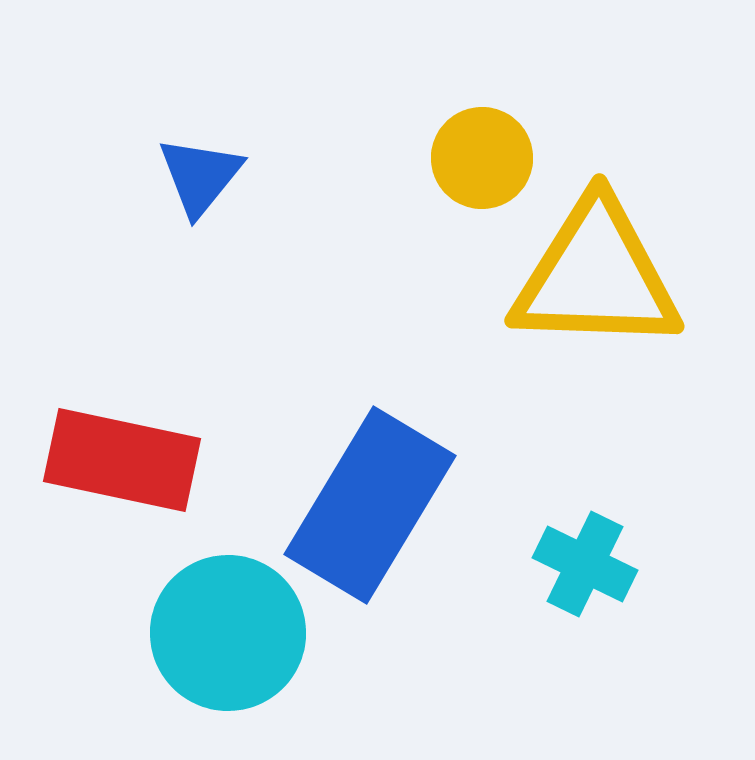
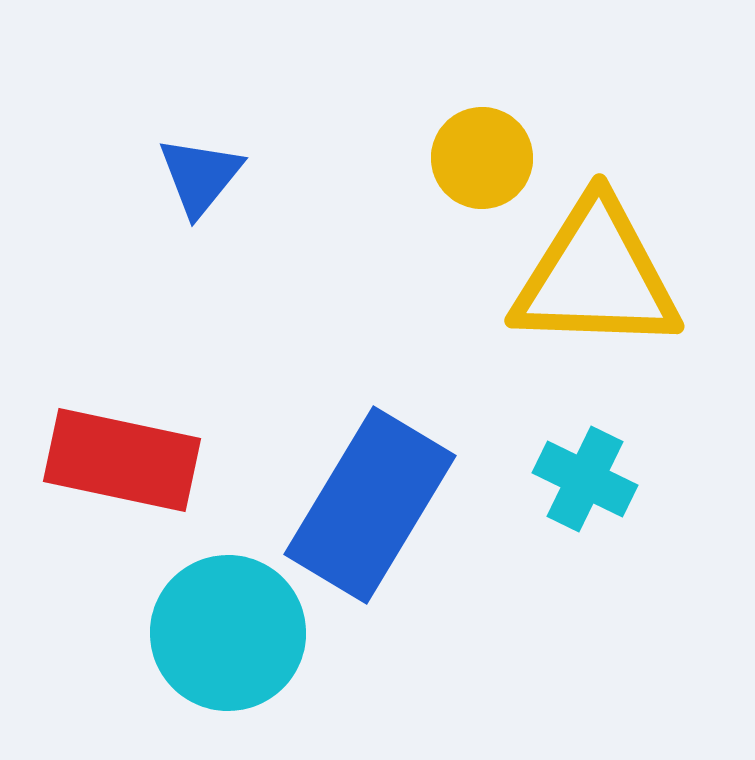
cyan cross: moved 85 px up
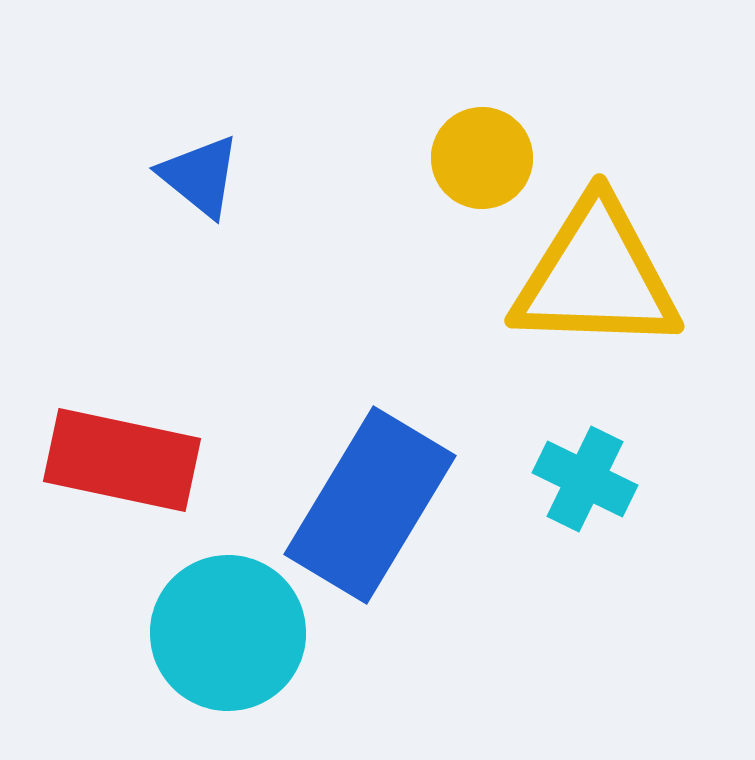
blue triangle: rotated 30 degrees counterclockwise
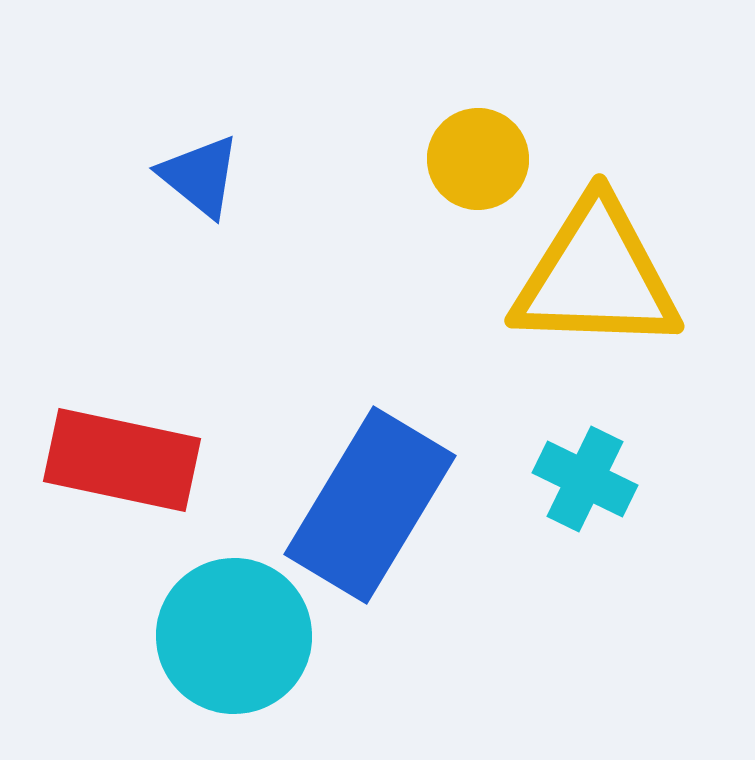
yellow circle: moved 4 px left, 1 px down
cyan circle: moved 6 px right, 3 px down
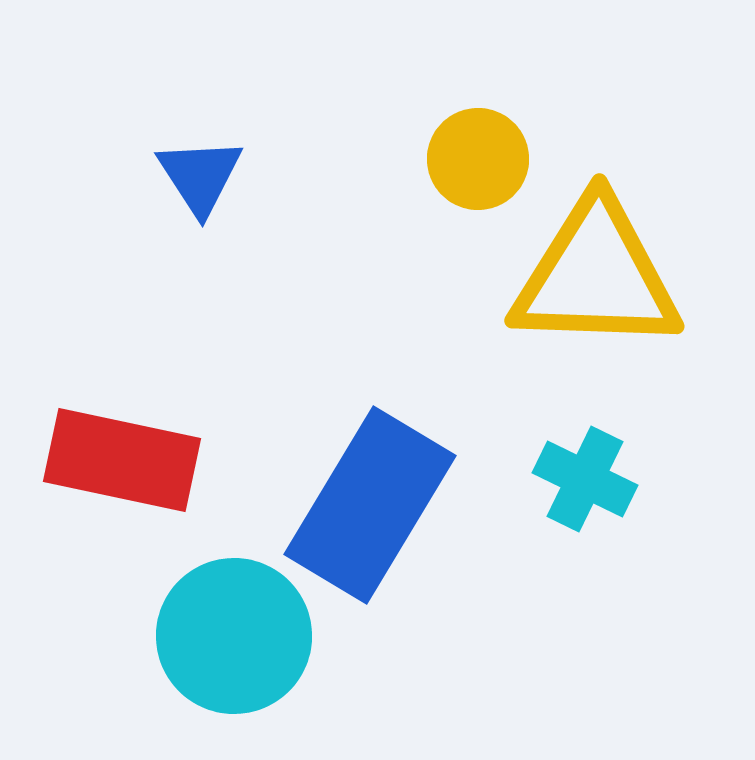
blue triangle: rotated 18 degrees clockwise
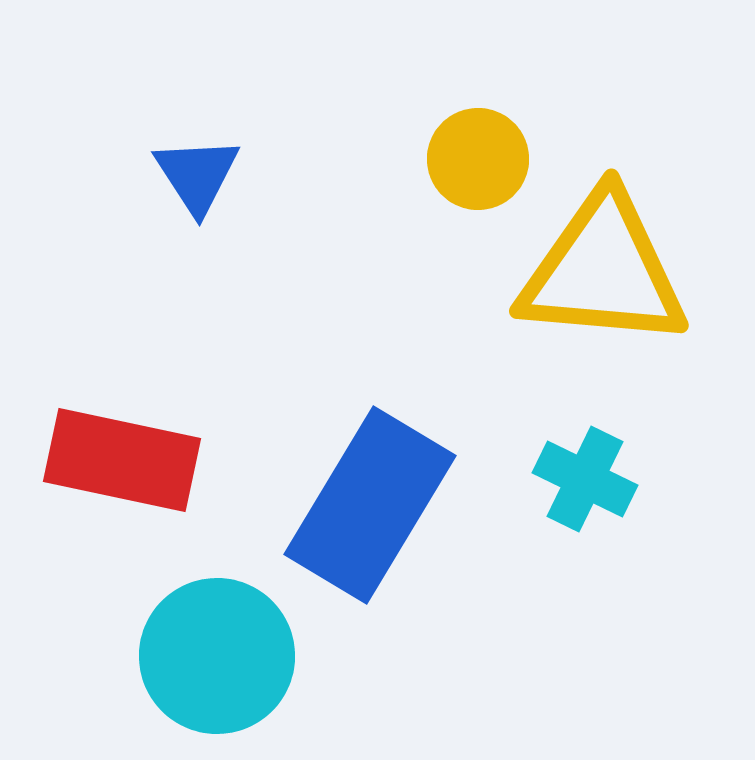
blue triangle: moved 3 px left, 1 px up
yellow triangle: moved 7 px right, 5 px up; rotated 3 degrees clockwise
cyan circle: moved 17 px left, 20 px down
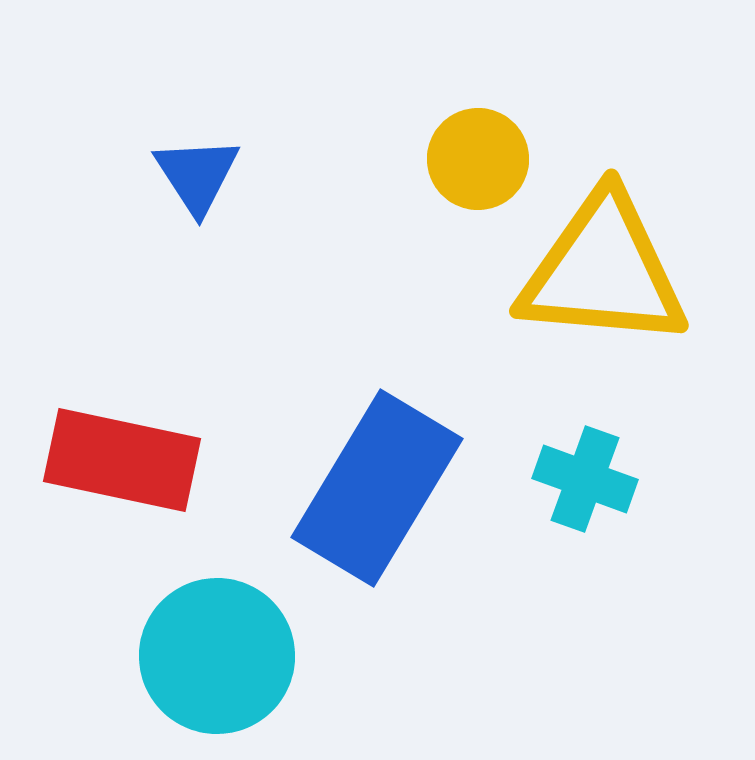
cyan cross: rotated 6 degrees counterclockwise
blue rectangle: moved 7 px right, 17 px up
